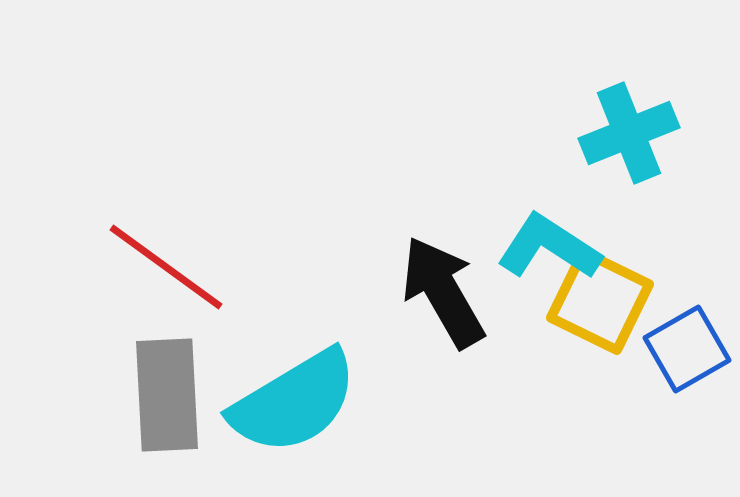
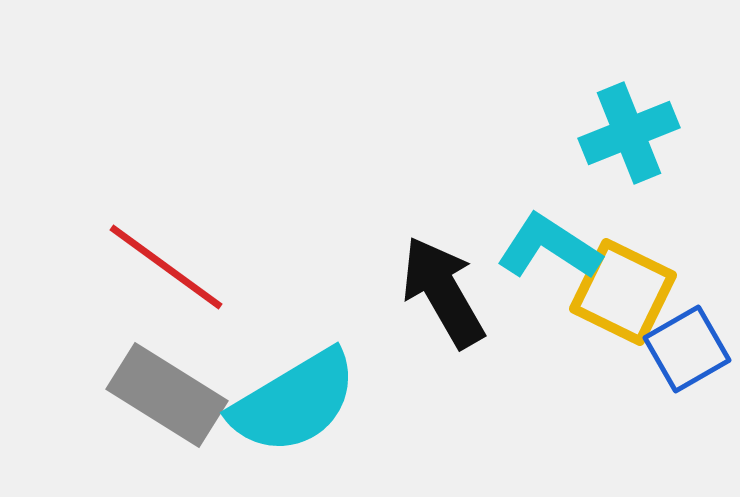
yellow square: moved 23 px right, 9 px up
gray rectangle: rotated 55 degrees counterclockwise
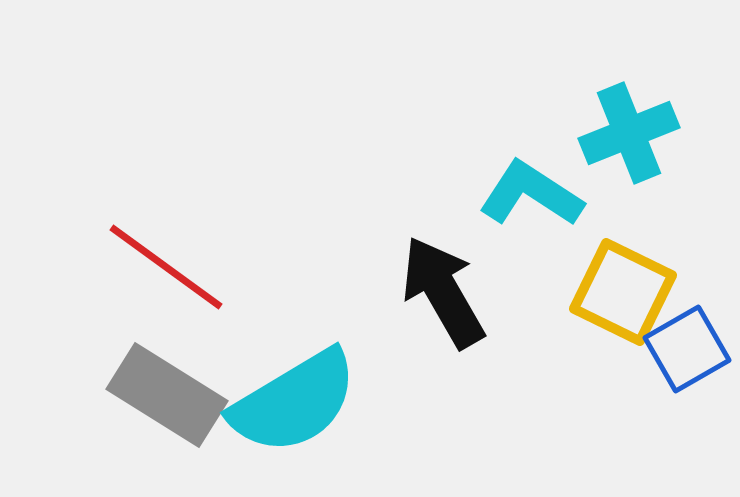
cyan L-shape: moved 18 px left, 53 px up
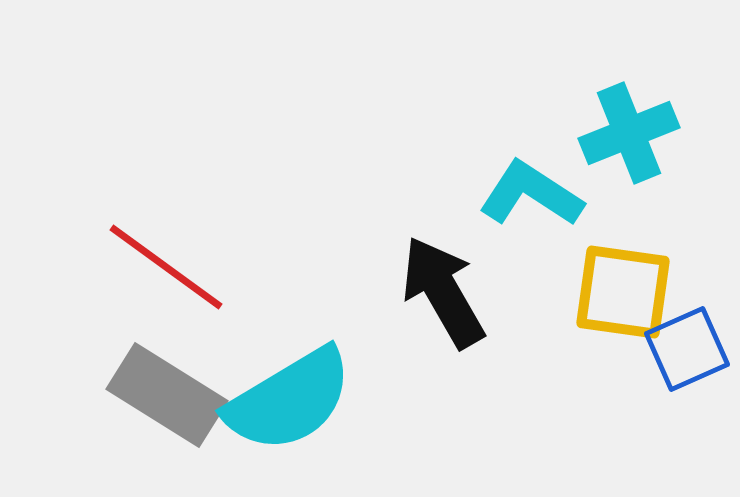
yellow square: rotated 18 degrees counterclockwise
blue square: rotated 6 degrees clockwise
cyan semicircle: moved 5 px left, 2 px up
